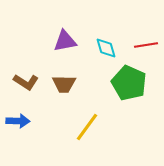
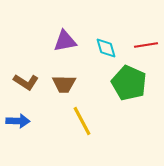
yellow line: moved 5 px left, 6 px up; rotated 64 degrees counterclockwise
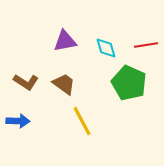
brown trapezoid: rotated 145 degrees counterclockwise
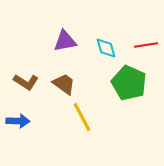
yellow line: moved 4 px up
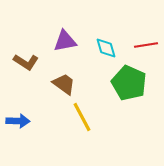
brown L-shape: moved 20 px up
